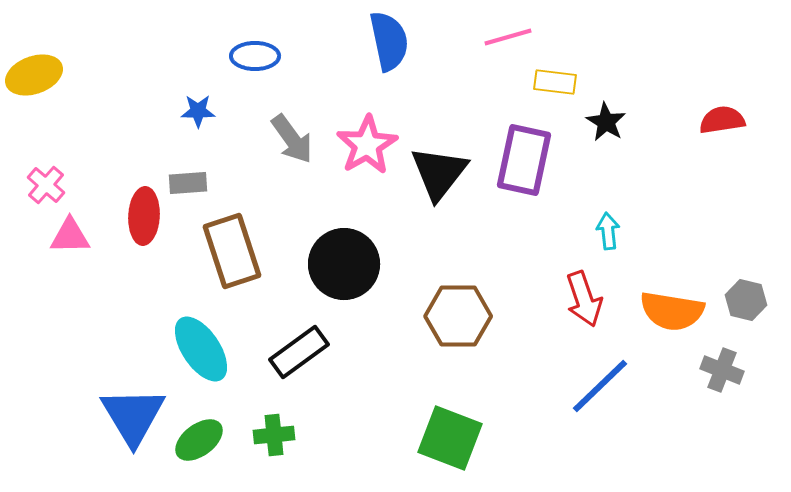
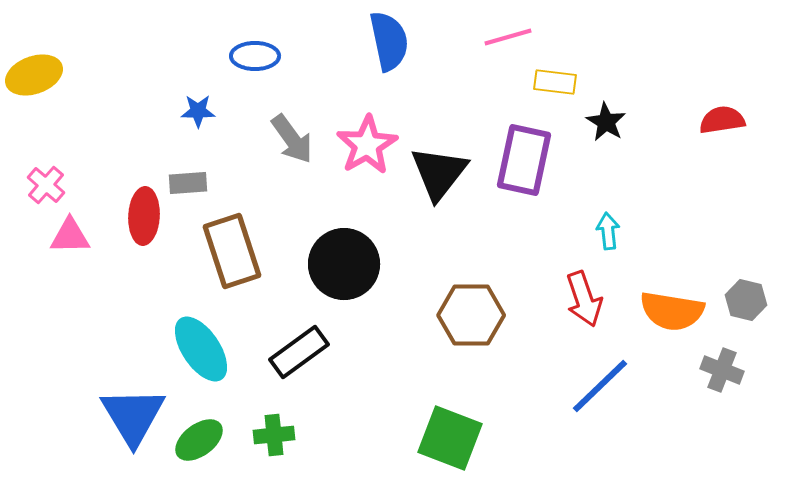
brown hexagon: moved 13 px right, 1 px up
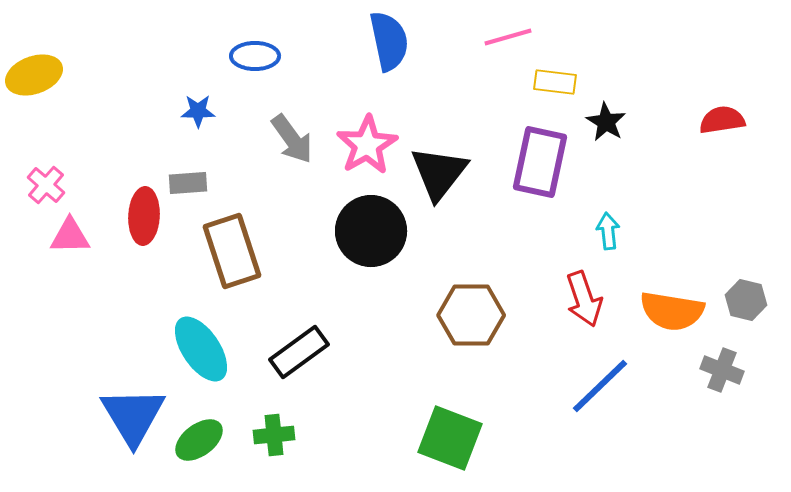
purple rectangle: moved 16 px right, 2 px down
black circle: moved 27 px right, 33 px up
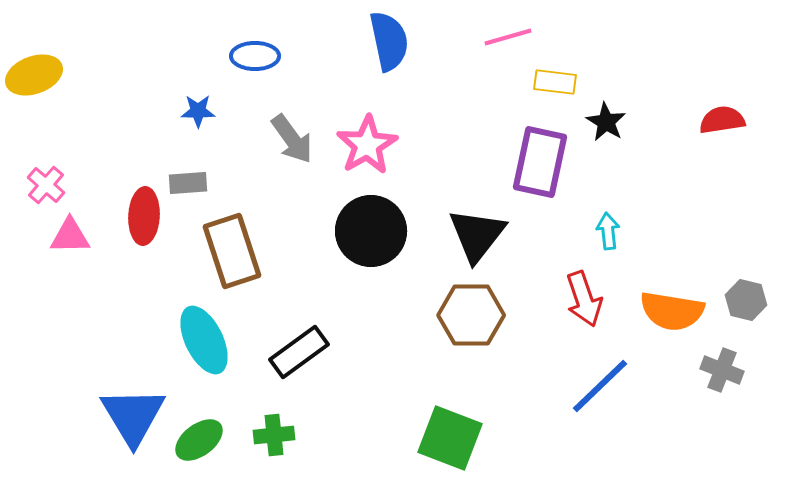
black triangle: moved 38 px right, 62 px down
cyan ellipse: moved 3 px right, 9 px up; rotated 8 degrees clockwise
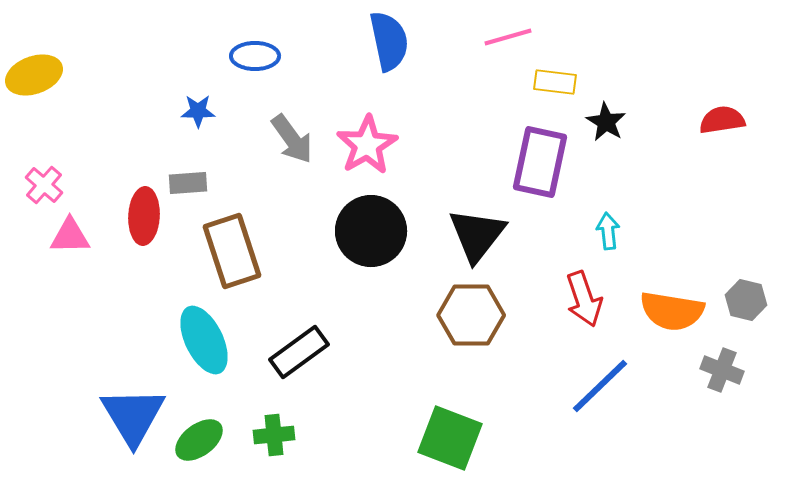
pink cross: moved 2 px left
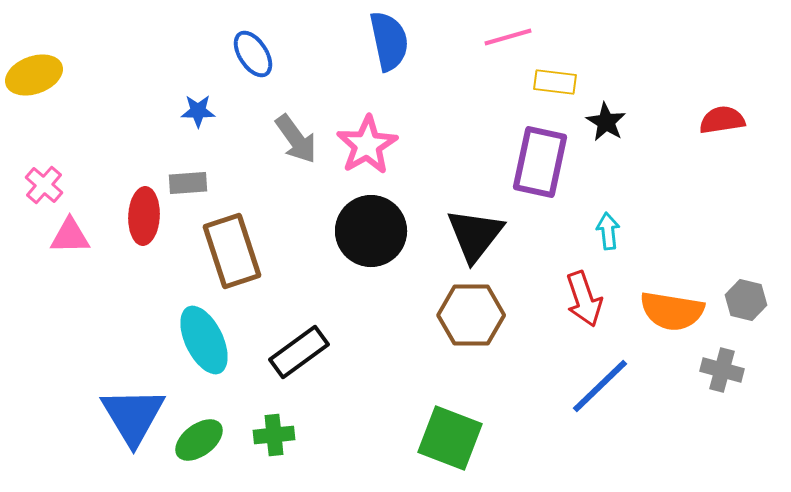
blue ellipse: moved 2 px left, 2 px up; rotated 57 degrees clockwise
gray arrow: moved 4 px right
black triangle: moved 2 px left
gray cross: rotated 6 degrees counterclockwise
